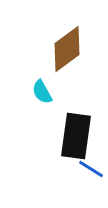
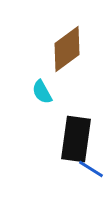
black rectangle: moved 3 px down
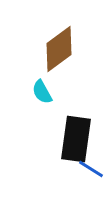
brown diamond: moved 8 px left
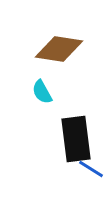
brown diamond: rotated 45 degrees clockwise
black rectangle: rotated 15 degrees counterclockwise
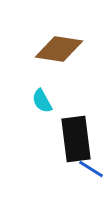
cyan semicircle: moved 9 px down
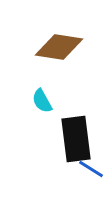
brown diamond: moved 2 px up
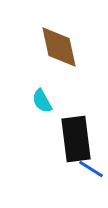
brown diamond: rotated 69 degrees clockwise
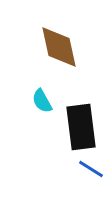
black rectangle: moved 5 px right, 12 px up
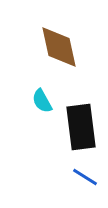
blue line: moved 6 px left, 8 px down
